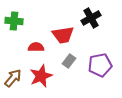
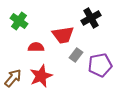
green cross: moved 5 px right; rotated 30 degrees clockwise
gray rectangle: moved 7 px right, 6 px up
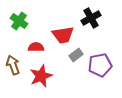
gray rectangle: rotated 16 degrees clockwise
brown arrow: moved 13 px up; rotated 60 degrees counterclockwise
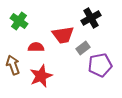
gray rectangle: moved 7 px right, 7 px up
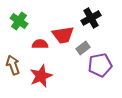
red semicircle: moved 4 px right, 3 px up
